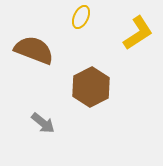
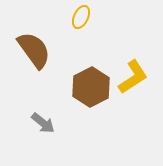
yellow L-shape: moved 5 px left, 44 px down
brown semicircle: rotated 33 degrees clockwise
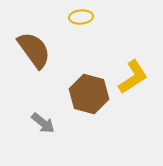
yellow ellipse: rotated 60 degrees clockwise
brown hexagon: moved 2 px left, 7 px down; rotated 18 degrees counterclockwise
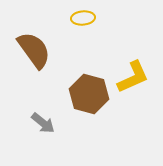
yellow ellipse: moved 2 px right, 1 px down
yellow L-shape: rotated 9 degrees clockwise
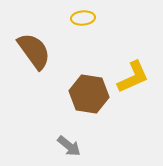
brown semicircle: moved 1 px down
brown hexagon: rotated 6 degrees counterclockwise
gray arrow: moved 26 px right, 23 px down
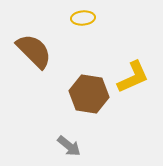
brown semicircle: rotated 9 degrees counterclockwise
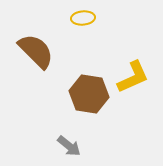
brown semicircle: moved 2 px right
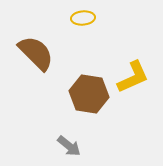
brown semicircle: moved 2 px down
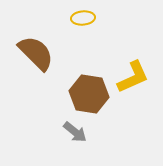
gray arrow: moved 6 px right, 14 px up
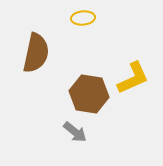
brown semicircle: rotated 57 degrees clockwise
yellow L-shape: moved 1 px down
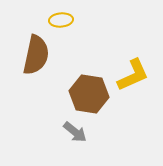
yellow ellipse: moved 22 px left, 2 px down
brown semicircle: moved 2 px down
yellow L-shape: moved 3 px up
